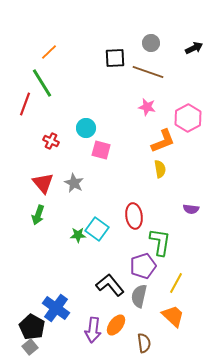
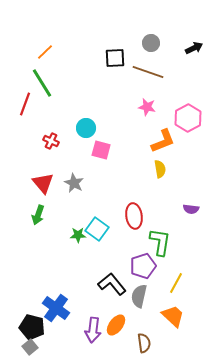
orange line: moved 4 px left
black L-shape: moved 2 px right, 1 px up
black pentagon: rotated 15 degrees counterclockwise
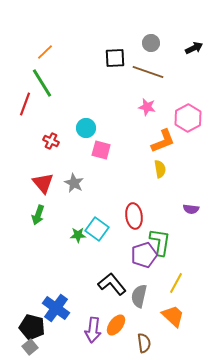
purple pentagon: moved 1 px right, 11 px up
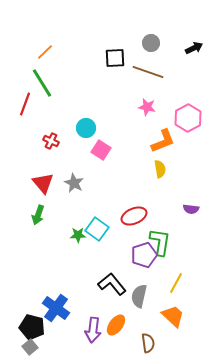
pink square: rotated 18 degrees clockwise
red ellipse: rotated 75 degrees clockwise
brown semicircle: moved 4 px right
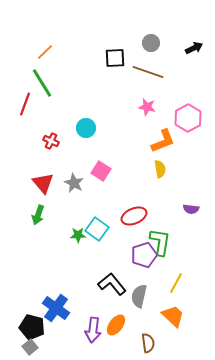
pink square: moved 21 px down
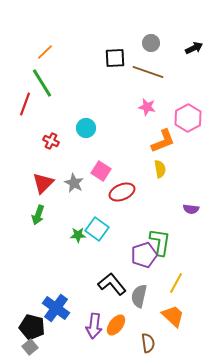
red triangle: rotated 25 degrees clockwise
red ellipse: moved 12 px left, 24 px up
purple arrow: moved 1 px right, 4 px up
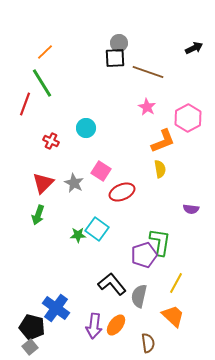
gray circle: moved 32 px left
pink star: rotated 18 degrees clockwise
